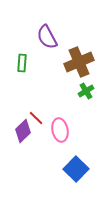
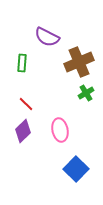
purple semicircle: rotated 35 degrees counterclockwise
green cross: moved 2 px down
red line: moved 10 px left, 14 px up
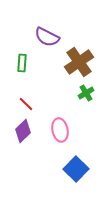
brown cross: rotated 12 degrees counterclockwise
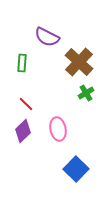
brown cross: rotated 12 degrees counterclockwise
pink ellipse: moved 2 px left, 1 px up
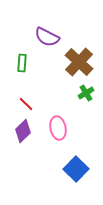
pink ellipse: moved 1 px up
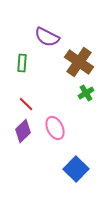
brown cross: rotated 8 degrees counterclockwise
pink ellipse: moved 3 px left; rotated 15 degrees counterclockwise
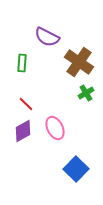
purple diamond: rotated 15 degrees clockwise
